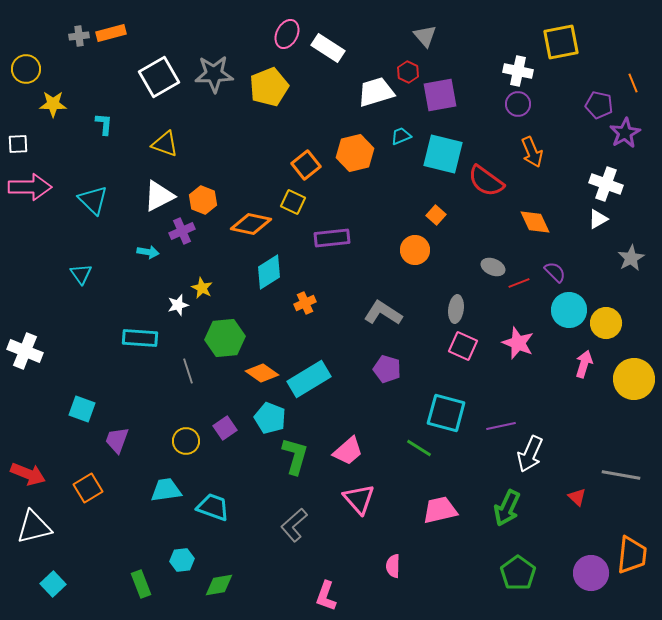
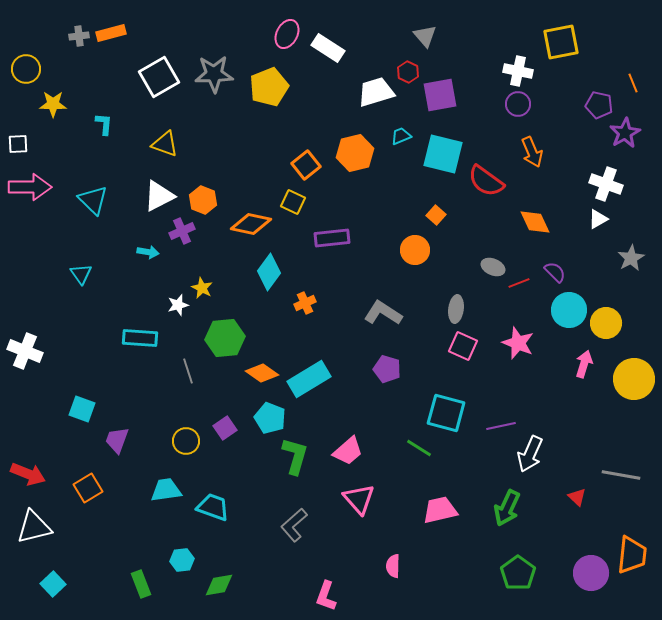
cyan diamond at (269, 272): rotated 21 degrees counterclockwise
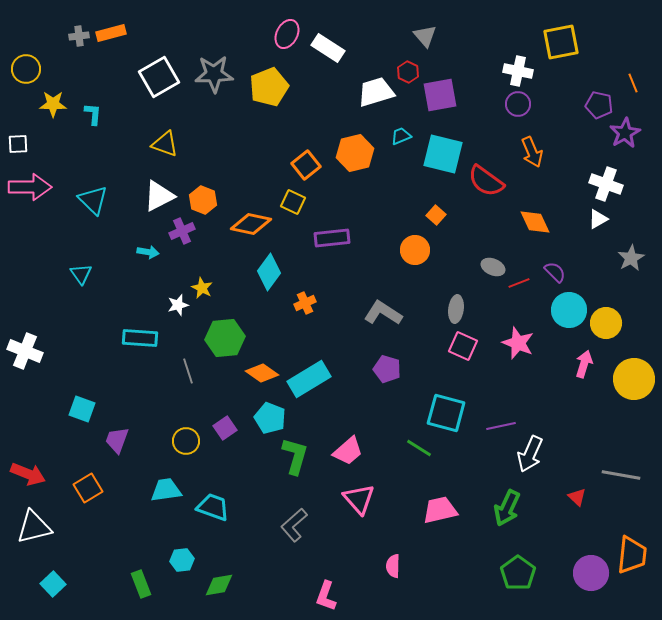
cyan L-shape at (104, 124): moved 11 px left, 10 px up
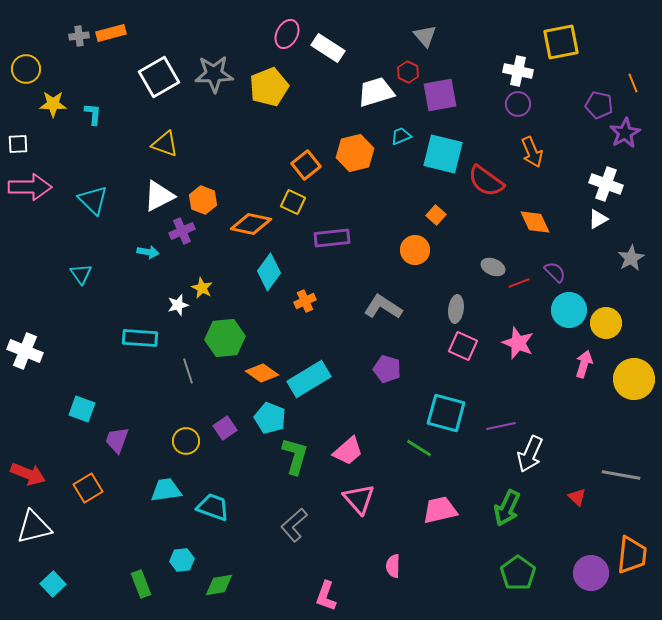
orange cross at (305, 303): moved 2 px up
gray L-shape at (383, 313): moved 6 px up
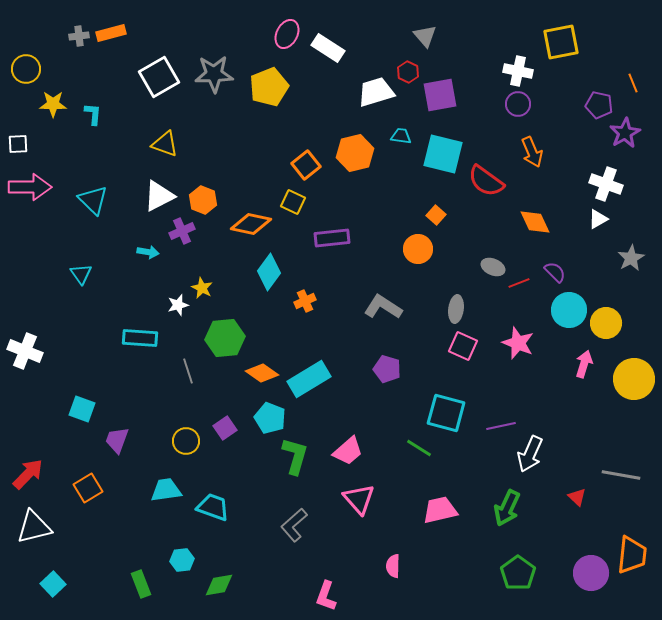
cyan trapezoid at (401, 136): rotated 30 degrees clockwise
orange circle at (415, 250): moved 3 px right, 1 px up
red arrow at (28, 474): rotated 68 degrees counterclockwise
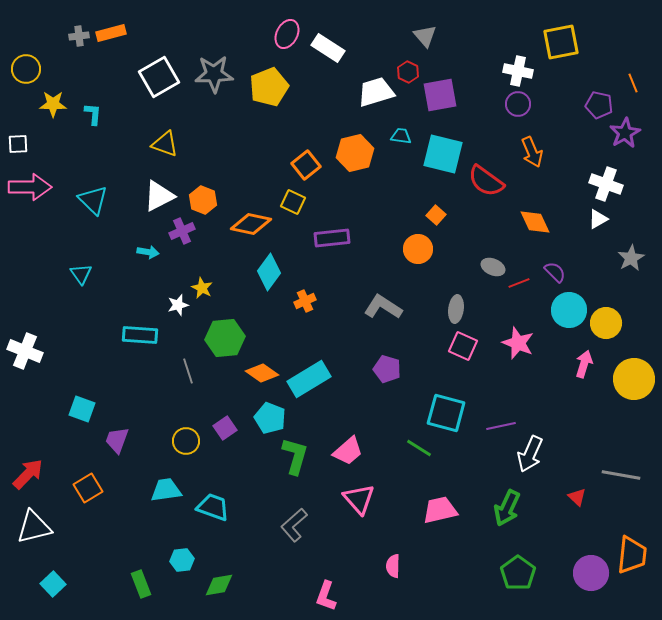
cyan rectangle at (140, 338): moved 3 px up
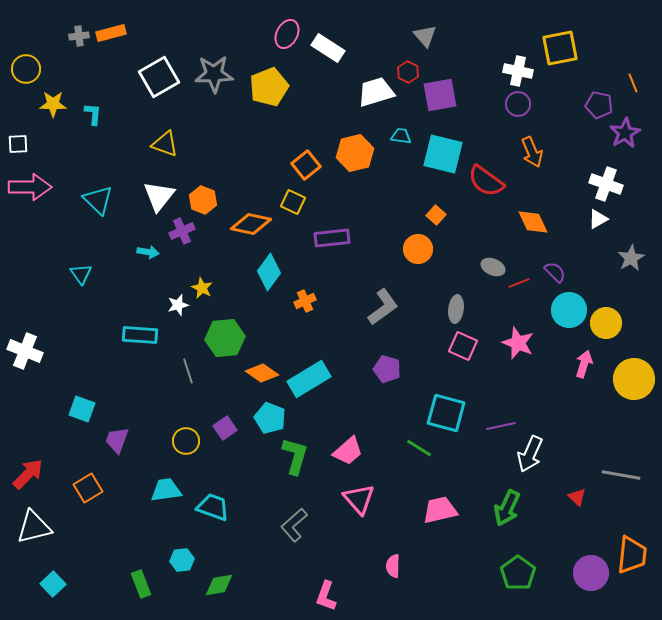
yellow square at (561, 42): moved 1 px left, 6 px down
white triangle at (159, 196): rotated 24 degrees counterclockwise
cyan triangle at (93, 200): moved 5 px right
orange diamond at (535, 222): moved 2 px left
gray L-shape at (383, 307): rotated 111 degrees clockwise
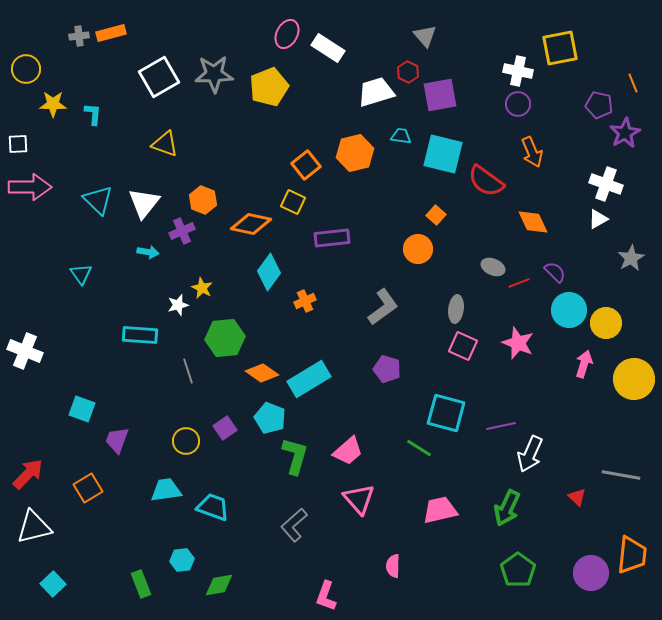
white triangle at (159, 196): moved 15 px left, 7 px down
green pentagon at (518, 573): moved 3 px up
